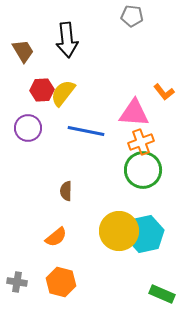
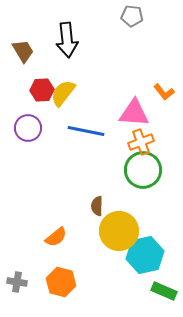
brown semicircle: moved 31 px right, 15 px down
cyan hexagon: moved 21 px down
green rectangle: moved 2 px right, 3 px up
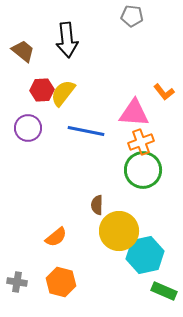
brown trapezoid: rotated 20 degrees counterclockwise
brown semicircle: moved 1 px up
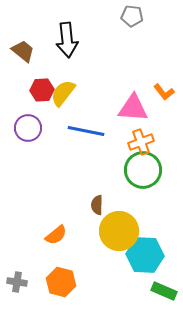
pink triangle: moved 1 px left, 5 px up
orange semicircle: moved 2 px up
cyan hexagon: rotated 15 degrees clockwise
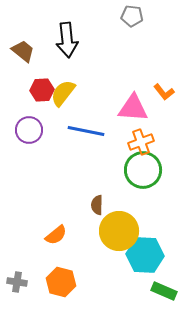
purple circle: moved 1 px right, 2 px down
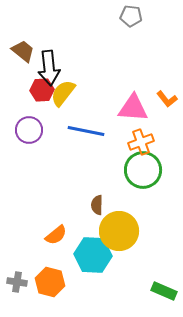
gray pentagon: moved 1 px left
black arrow: moved 18 px left, 28 px down
orange L-shape: moved 3 px right, 7 px down
cyan hexagon: moved 52 px left
orange hexagon: moved 11 px left
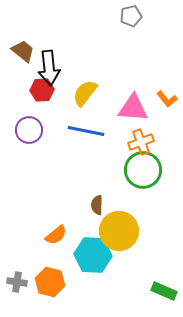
gray pentagon: rotated 20 degrees counterclockwise
yellow semicircle: moved 22 px right
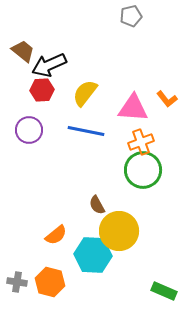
black arrow: moved 3 px up; rotated 72 degrees clockwise
brown semicircle: rotated 30 degrees counterclockwise
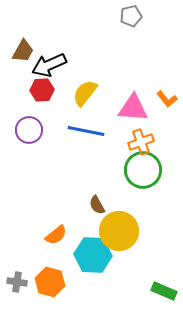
brown trapezoid: rotated 80 degrees clockwise
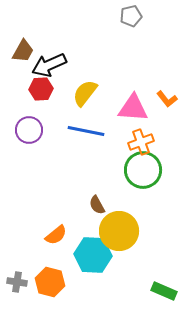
red hexagon: moved 1 px left, 1 px up
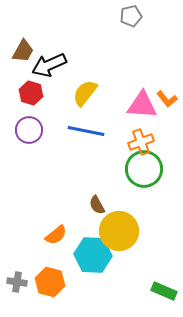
red hexagon: moved 10 px left, 4 px down; rotated 20 degrees clockwise
pink triangle: moved 9 px right, 3 px up
green circle: moved 1 px right, 1 px up
